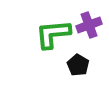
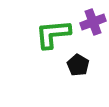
purple cross: moved 4 px right, 3 px up
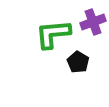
black pentagon: moved 3 px up
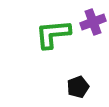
black pentagon: moved 25 px down; rotated 20 degrees clockwise
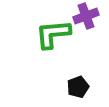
purple cross: moved 7 px left, 6 px up
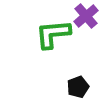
purple cross: rotated 20 degrees counterclockwise
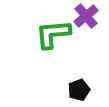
black pentagon: moved 1 px right, 3 px down
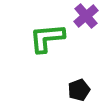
green L-shape: moved 6 px left, 4 px down
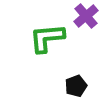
black pentagon: moved 3 px left, 4 px up
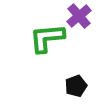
purple cross: moved 7 px left
